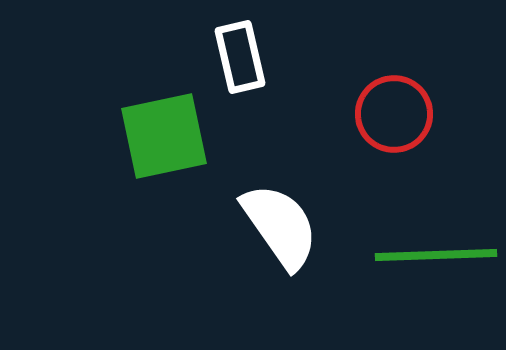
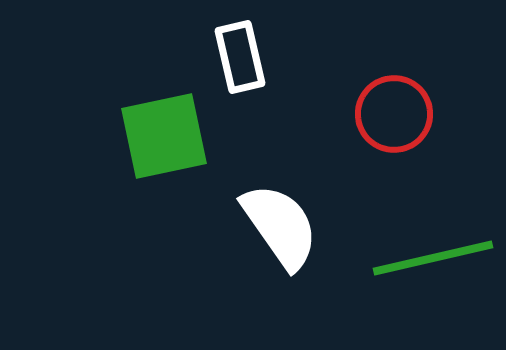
green line: moved 3 px left, 3 px down; rotated 11 degrees counterclockwise
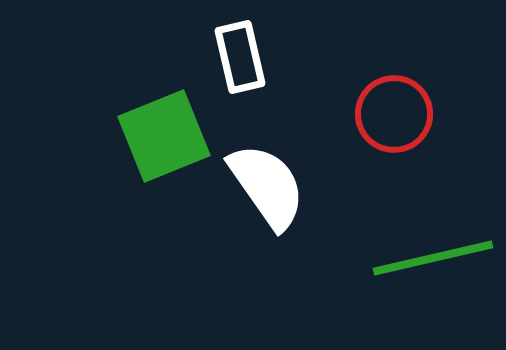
green square: rotated 10 degrees counterclockwise
white semicircle: moved 13 px left, 40 px up
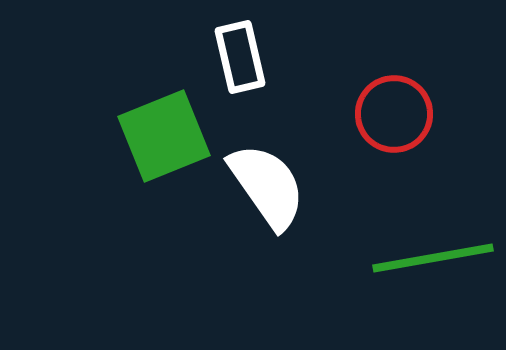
green line: rotated 3 degrees clockwise
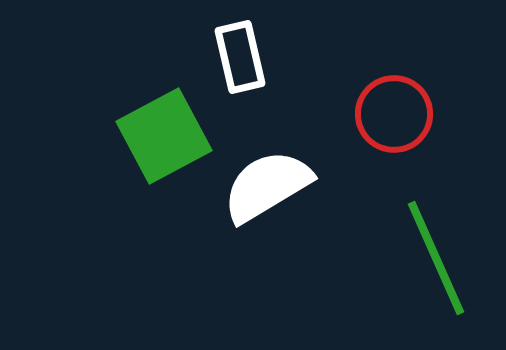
green square: rotated 6 degrees counterclockwise
white semicircle: rotated 86 degrees counterclockwise
green line: moved 3 px right; rotated 76 degrees clockwise
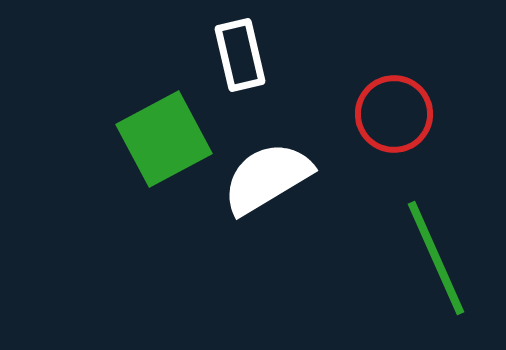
white rectangle: moved 2 px up
green square: moved 3 px down
white semicircle: moved 8 px up
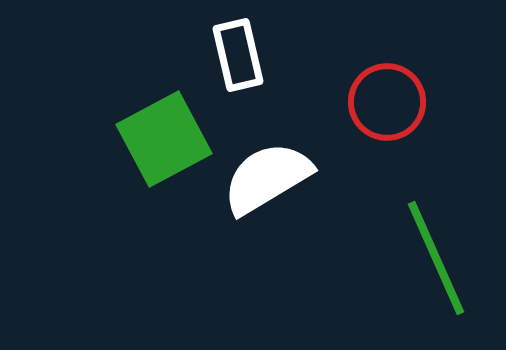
white rectangle: moved 2 px left
red circle: moved 7 px left, 12 px up
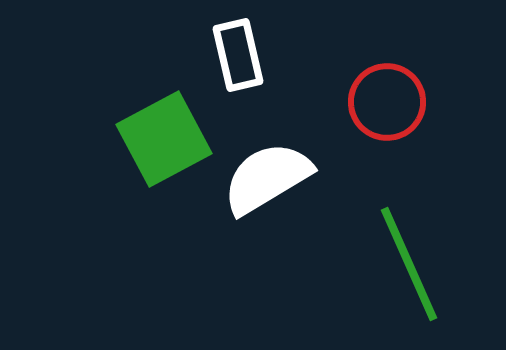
green line: moved 27 px left, 6 px down
